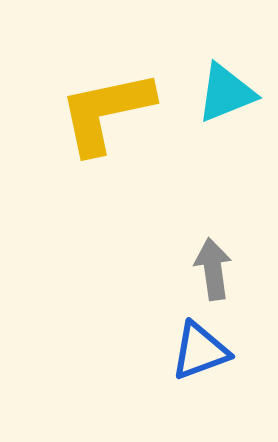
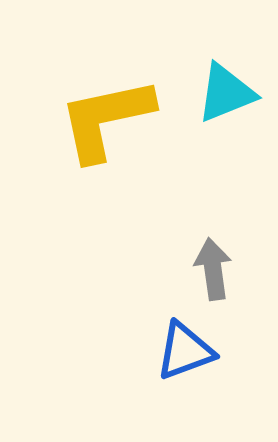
yellow L-shape: moved 7 px down
blue triangle: moved 15 px left
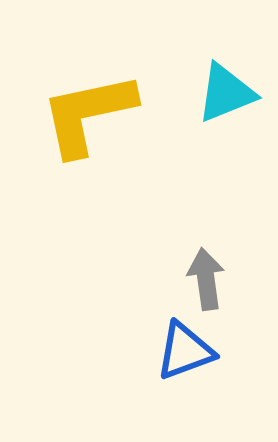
yellow L-shape: moved 18 px left, 5 px up
gray arrow: moved 7 px left, 10 px down
